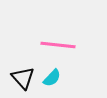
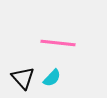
pink line: moved 2 px up
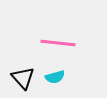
cyan semicircle: moved 3 px right, 1 px up; rotated 30 degrees clockwise
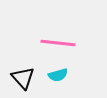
cyan semicircle: moved 3 px right, 2 px up
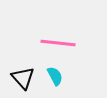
cyan semicircle: moved 3 px left, 1 px down; rotated 102 degrees counterclockwise
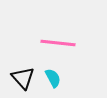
cyan semicircle: moved 2 px left, 2 px down
